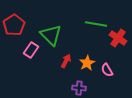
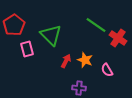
green line: moved 1 px down; rotated 25 degrees clockwise
pink rectangle: moved 4 px left, 1 px up; rotated 49 degrees counterclockwise
orange star: moved 2 px left, 3 px up; rotated 21 degrees counterclockwise
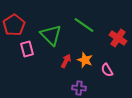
green line: moved 12 px left
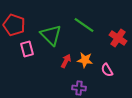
red pentagon: rotated 20 degrees counterclockwise
orange star: rotated 14 degrees counterclockwise
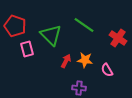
red pentagon: moved 1 px right, 1 px down
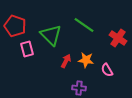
orange star: moved 1 px right
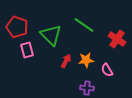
red pentagon: moved 2 px right, 1 px down
red cross: moved 1 px left, 1 px down
pink rectangle: moved 1 px down
orange star: rotated 14 degrees counterclockwise
purple cross: moved 8 px right
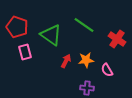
green triangle: rotated 10 degrees counterclockwise
pink rectangle: moved 2 px left, 2 px down
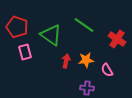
red arrow: rotated 16 degrees counterclockwise
